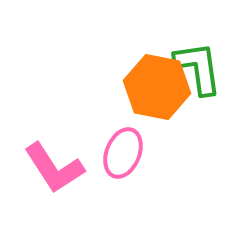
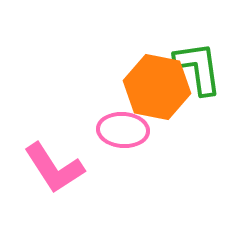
pink ellipse: moved 23 px up; rotated 72 degrees clockwise
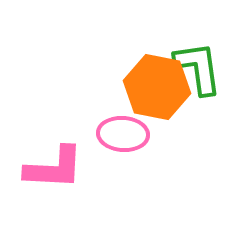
pink ellipse: moved 4 px down
pink L-shape: rotated 54 degrees counterclockwise
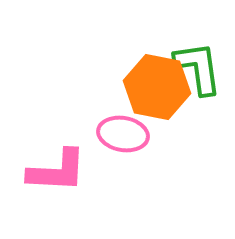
pink ellipse: rotated 6 degrees clockwise
pink L-shape: moved 3 px right, 3 px down
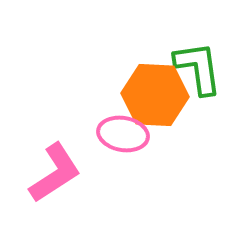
orange hexagon: moved 2 px left, 8 px down; rotated 8 degrees counterclockwise
pink L-shape: moved 2 px left, 2 px down; rotated 36 degrees counterclockwise
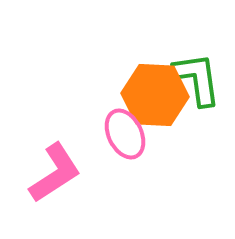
green L-shape: moved 1 px left, 11 px down
pink ellipse: moved 2 px right; rotated 54 degrees clockwise
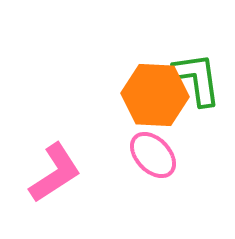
pink ellipse: moved 28 px right, 21 px down; rotated 18 degrees counterclockwise
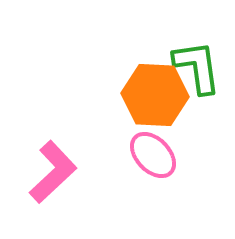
green L-shape: moved 12 px up
pink L-shape: moved 2 px left, 1 px up; rotated 10 degrees counterclockwise
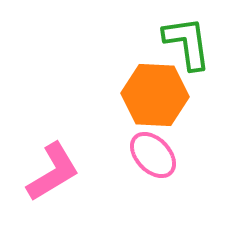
green L-shape: moved 10 px left, 24 px up
pink L-shape: rotated 12 degrees clockwise
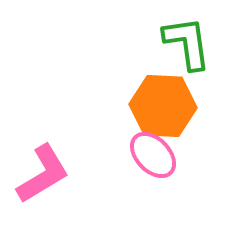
orange hexagon: moved 8 px right, 11 px down
pink L-shape: moved 10 px left, 2 px down
